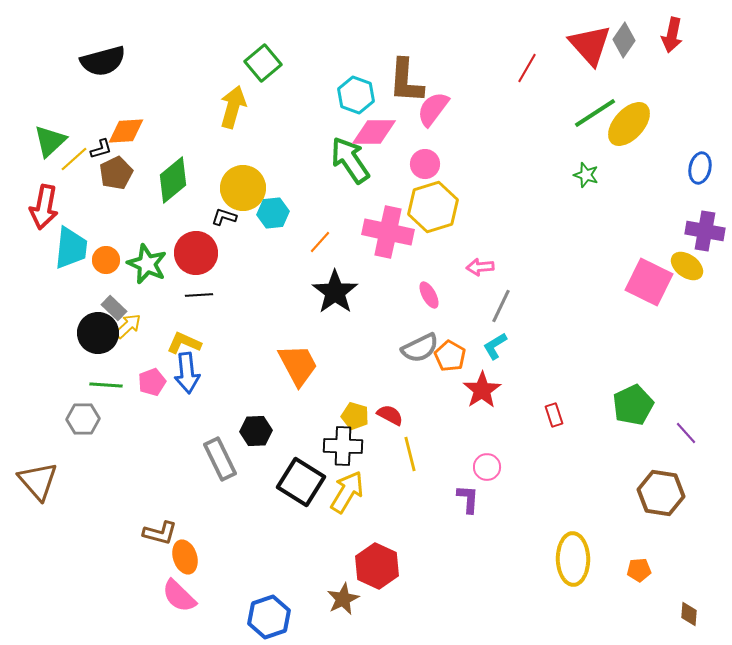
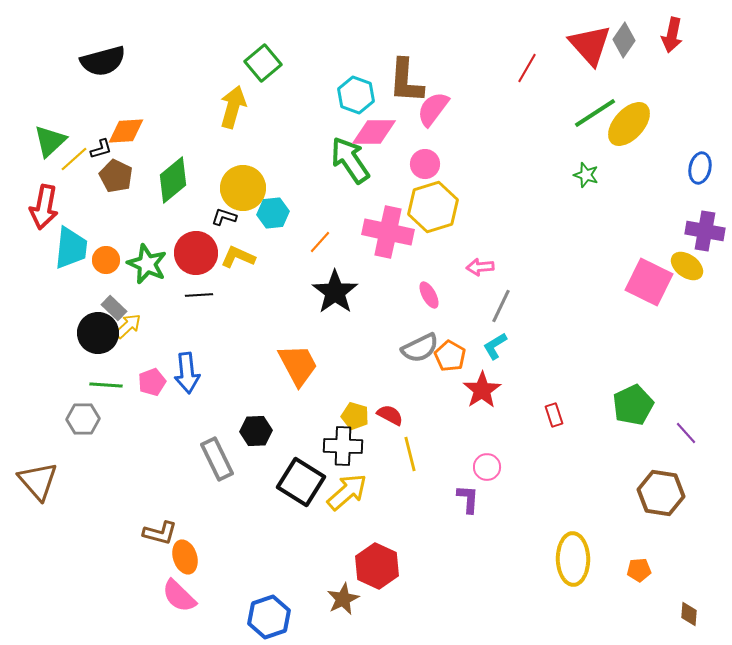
brown pentagon at (116, 173): moved 3 px down; rotated 20 degrees counterclockwise
yellow L-shape at (184, 343): moved 54 px right, 86 px up
gray rectangle at (220, 459): moved 3 px left
yellow arrow at (347, 492): rotated 18 degrees clockwise
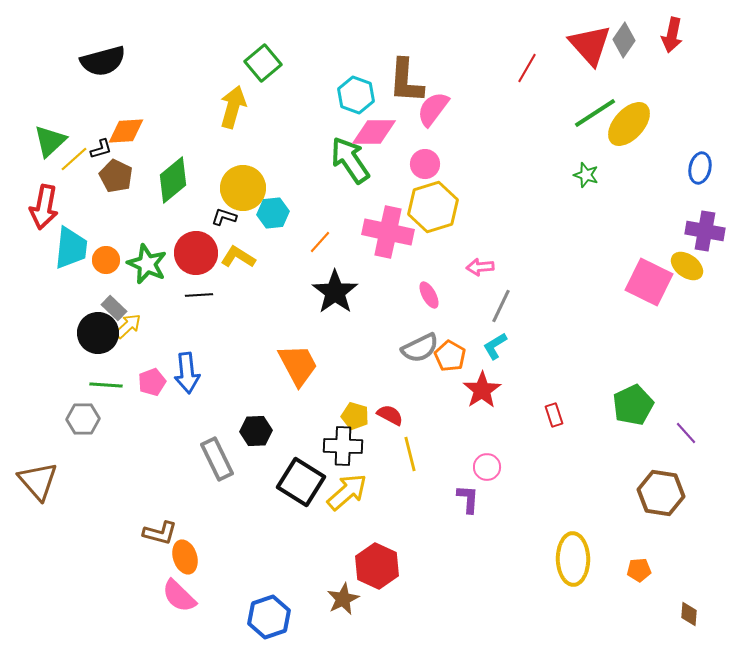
yellow L-shape at (238, 257): rotated 8 degrees clockwise
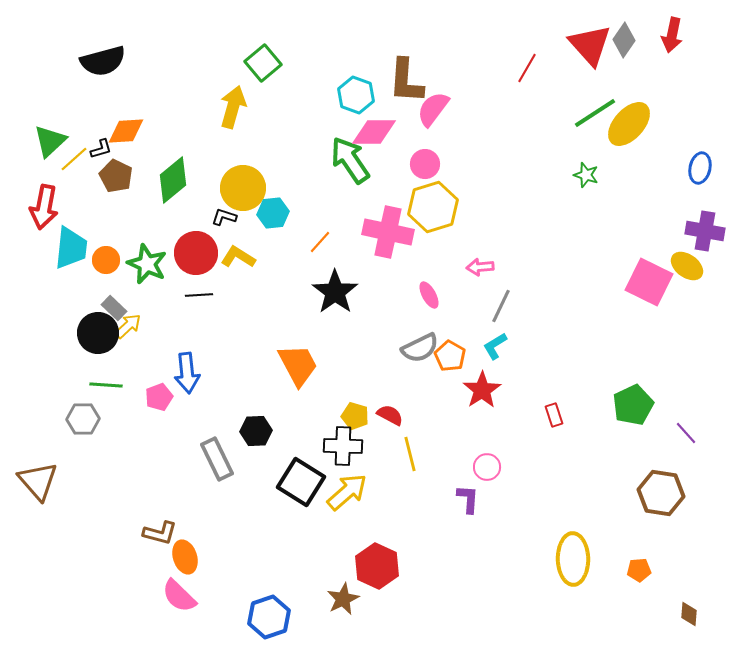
pink pentagon at (152, 382): moved 7 px right, 15 px down
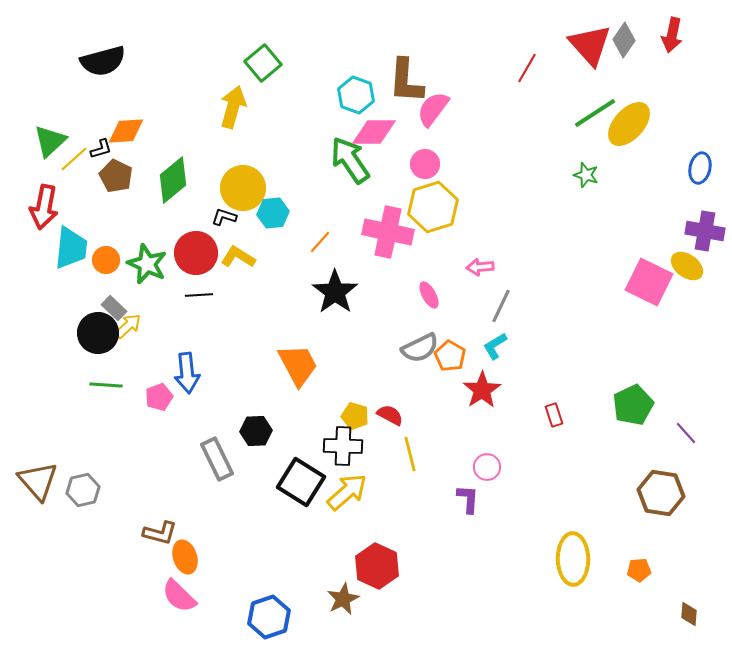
gray hexagon at (83, 419): moved 71 px down; rotated 12 degrees counterclockwise
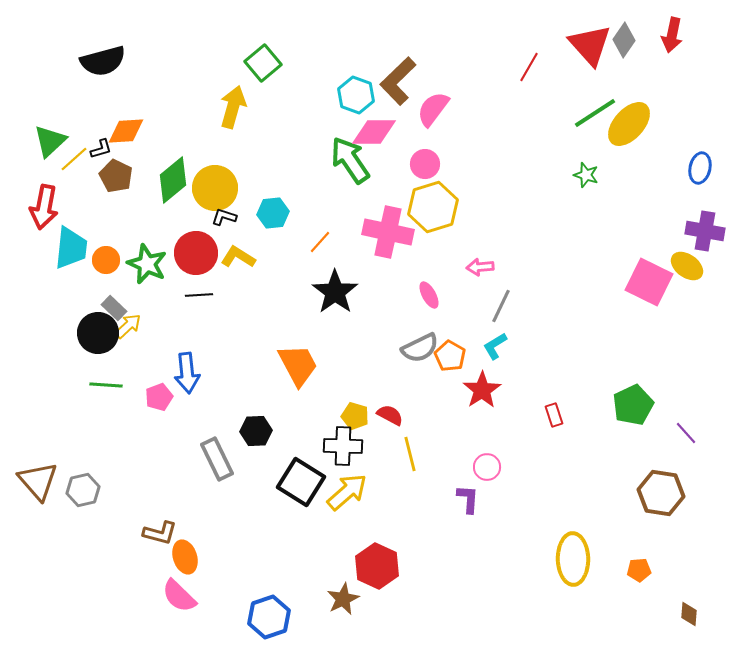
red line at (527, 68): moved 2 px right, 1 px up
brown L-shape at (406, 81): moved 8 px left; rotated 42 degrees clockwise
yellow circle at (243, 188): moved 28 px left
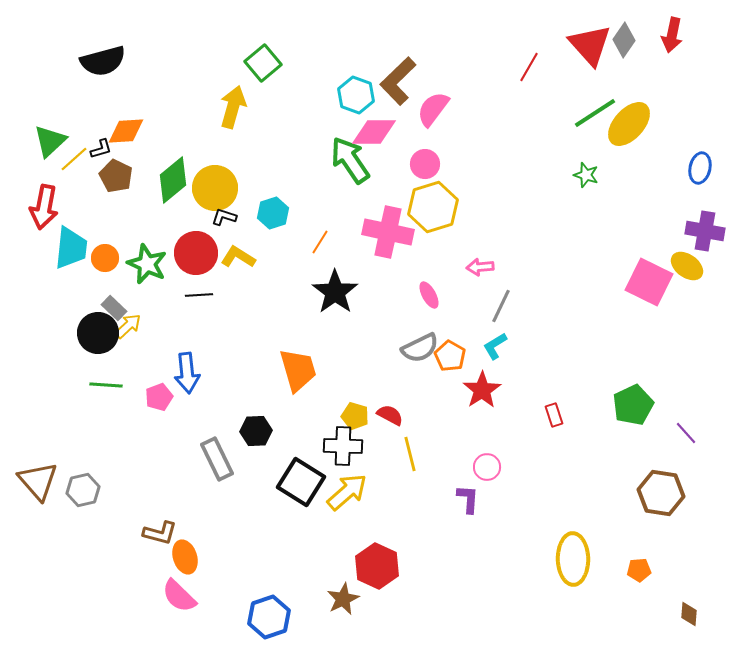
cyan hexagon at (273, 213): rotated 12 degrees counterclockwise
orange line at (320, 242): rotated 10 degrees counterclockwise
orange circle at (106, 260): moved 1 px left, 2 px up
orange trapezoid at (298, 365): moved 5 px down; rotated 12 degrees clockwise
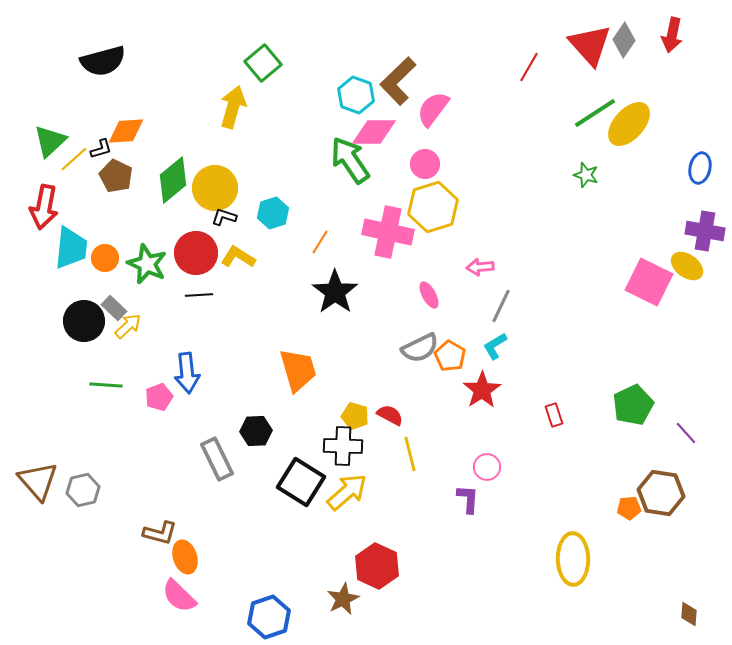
black circle at (98, 333): moved 14 px left, 12 px up
orange pentagon at (639, 570): moved 10 px left, 62 px up
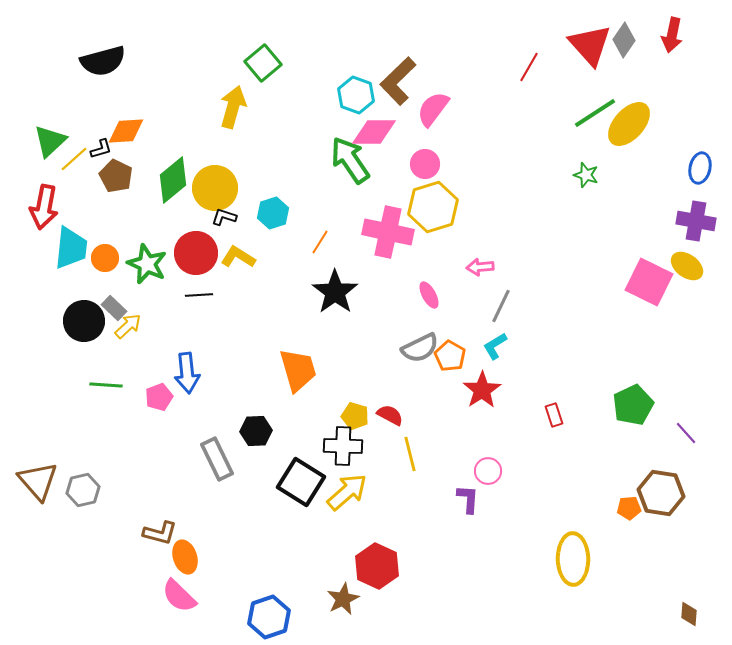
purple cross at (705, 231): moved 9 px left, 10 px up
pink circle at (487, 467): moved 1 px right, 4 px down
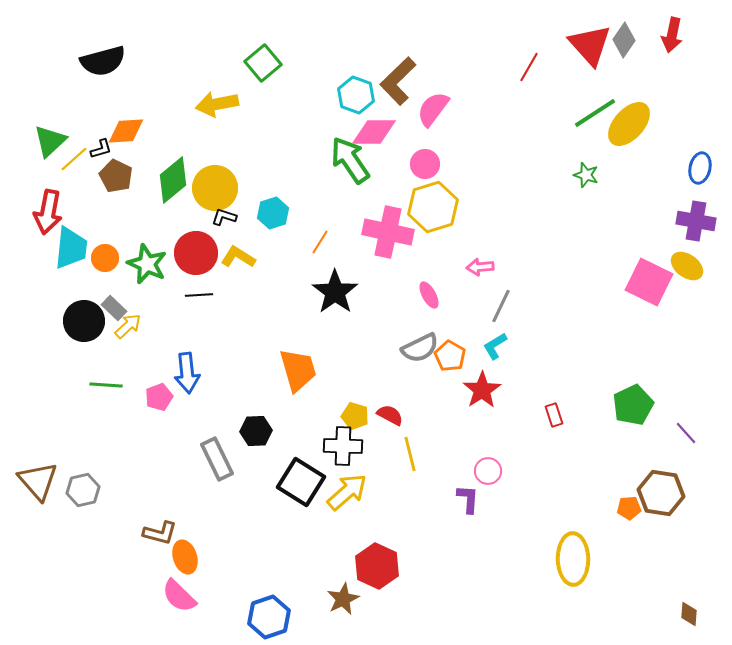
yellow arrow at (233, 107): moved 16 px left, 3 px up; rotated 117 degrees counterclockwise
red arrow at (44, 207): moved 4 px right, 5 px down
